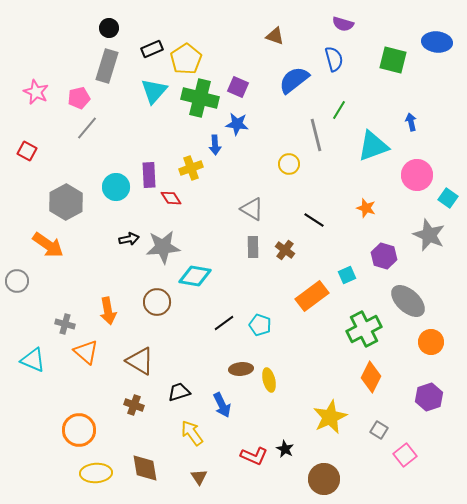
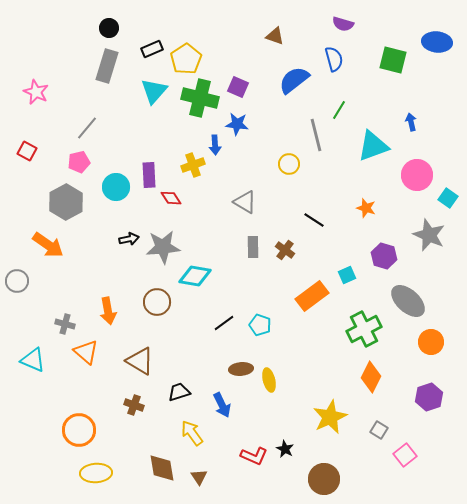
pink pentagon at (79, 98): moved 64 px down
yellow cross at (191, 168): moved 2 px right, 3 px up
gray triangle at (252, 209): moved 7 px left, 7 px up
brown diamond at (145, 468): moved 17 px right
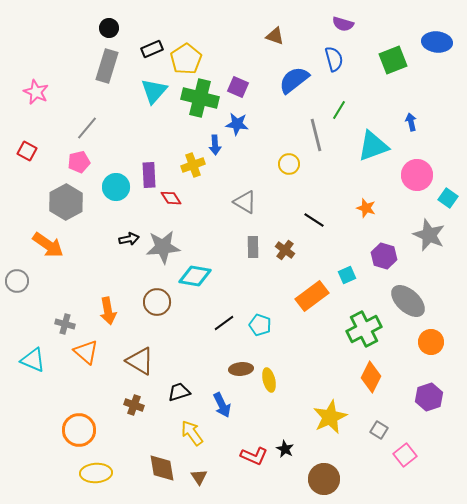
green square at (393, 60): rotated 36 degrees counterclockwise
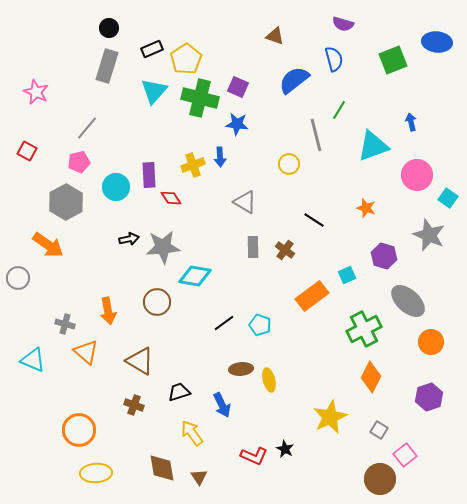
blue arrow at (215, 145): moved 5 px right, 12 px down
gray circle at (17, 281): moved 1 px right, 3 px up
brown circle at (324, 479): moved 56 px right
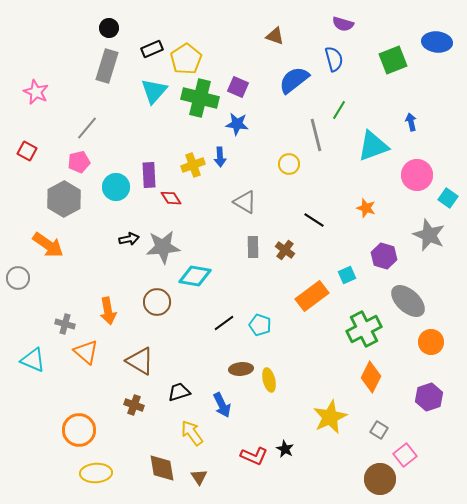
gray hexagon at (66, 202): moved 2 px left, 3 px up
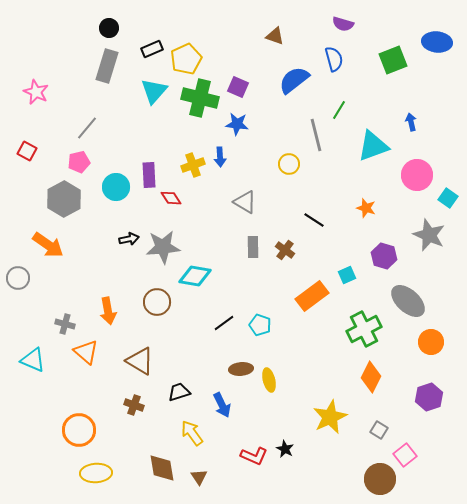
yellow pentagon at (186, 59): rotated 8 degrees clockwise
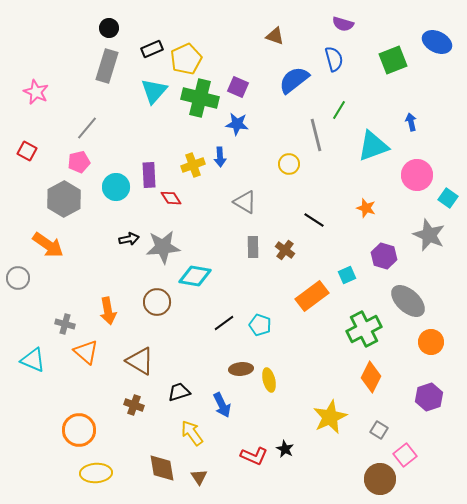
blue ellipse at (437, 42): rotated 20 degrees clockwise
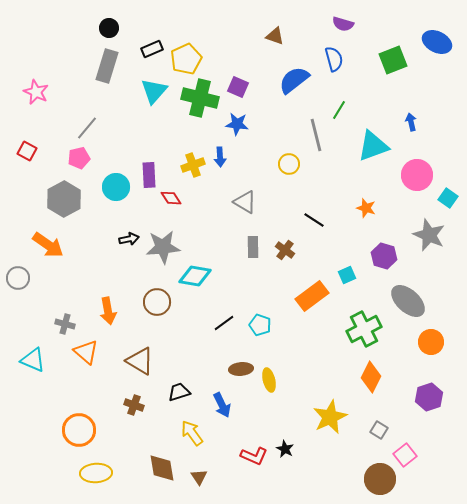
pink pentagon at (79, 162): moved 4 px up
